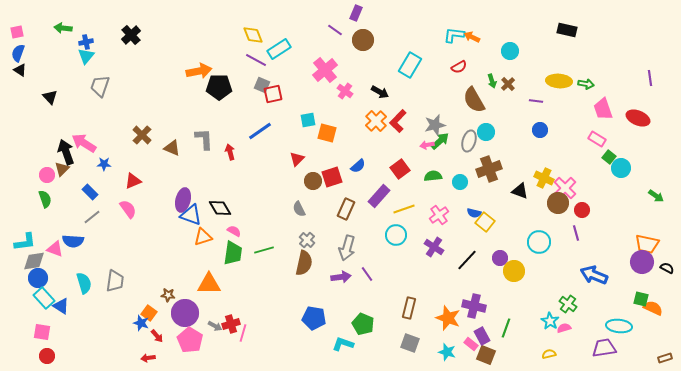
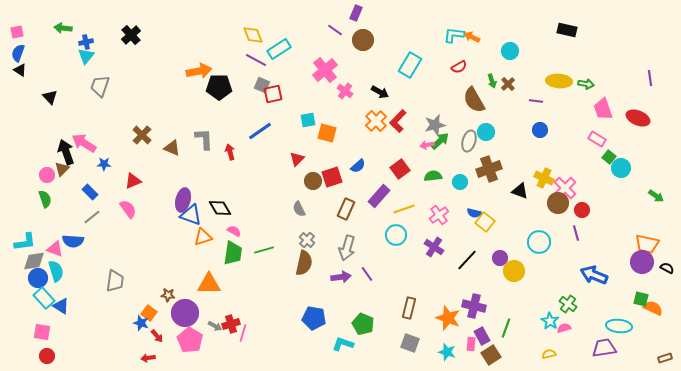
cyan semicircle at (84, 283): moved 28 px left, 12 px up
pink rectangle at (471, 344): rotated 56 degrees clockwise
brown square at (486, 355): moved 5 px right; rotated 36 degrees clockwise
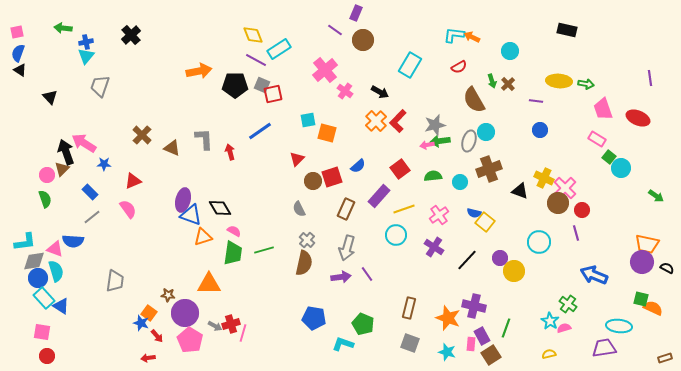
black pentagon at (219, 87): moved 16 px right, 2 px up
green arrow at (440, 141): rotated 144 degrees counterclockwise
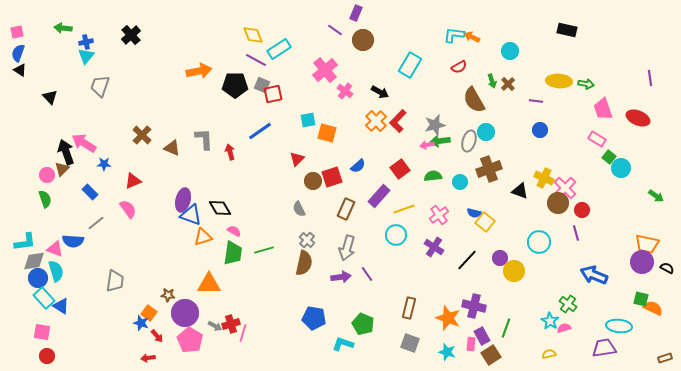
gray line at (92, 217): moved 4 px right, 6 px down
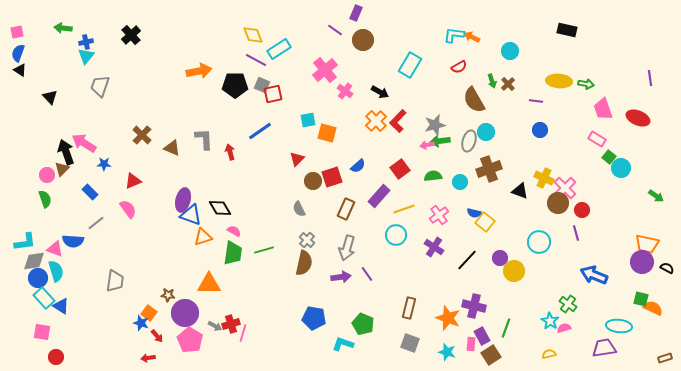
red circle at (47, 356): moved 9 px right, 1 px down
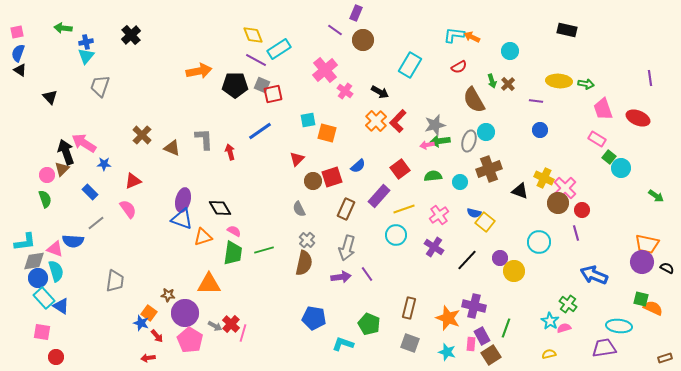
blue triangle at (191, 215): moved 9 px left, 4 px down
red cross at (231, 324): rotated 30 degrees counterclockwise
green pentagon at (363, 324): moved 6 px right
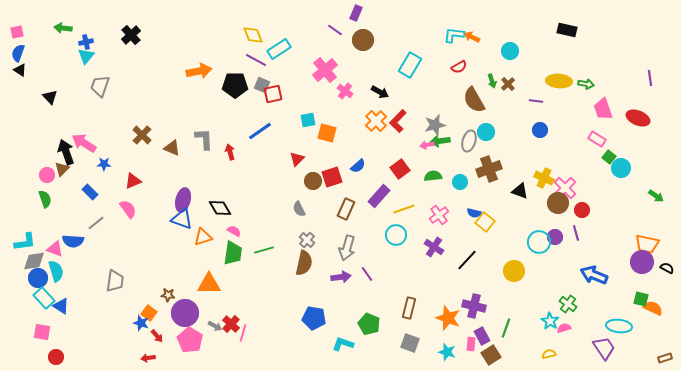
purple circle at (500, 258): moved 55 px right, 21 px up
purple trapezoid at (604, 348): rotated 65 degrees clockwise
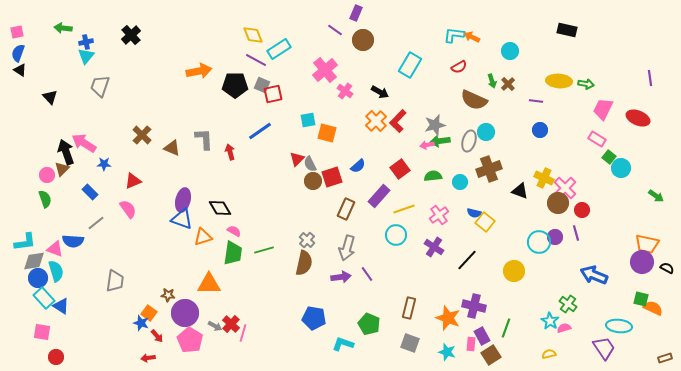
brown semicircle at (474, 100): rotated 36 degrees counterclockwise
pink trapezoid at (603, 109): rotated 45 degrees clockwise
gray semicircle at (299, 209): moved 11 px right, 45 px up
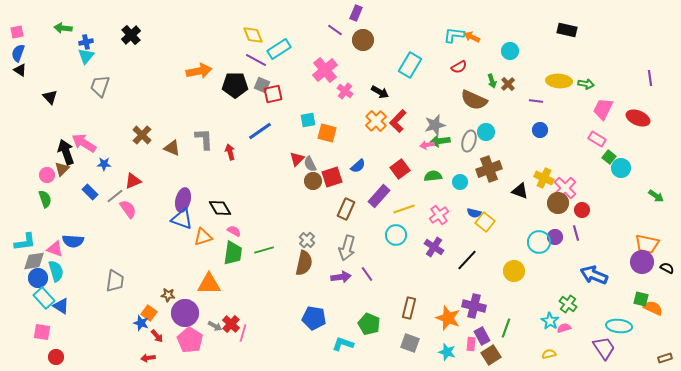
gray line at (96, 223): moved 19 px right, 27 px up
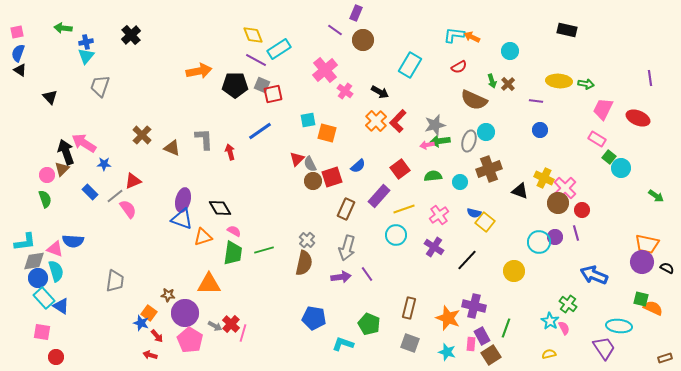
pink semicircle at (564, 328): rotated 80 degrees clockwise
red arrow at (148, 358): moved 2 px right, 3 px up; rotated 24 degrees clockwise
